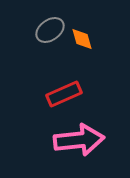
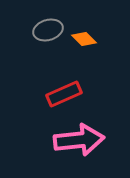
gray ellipse: moved 2 px left; rotated 20 degrees clockwise
orange diamond: moved 2 px right; rotated 30 degrees counterclockwise
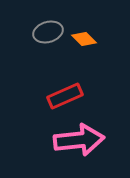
gray ellipse: moved 2 px down
red rectangle: moved 1 px right, 2 px down
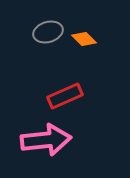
pink arrow: moved 33 px left
